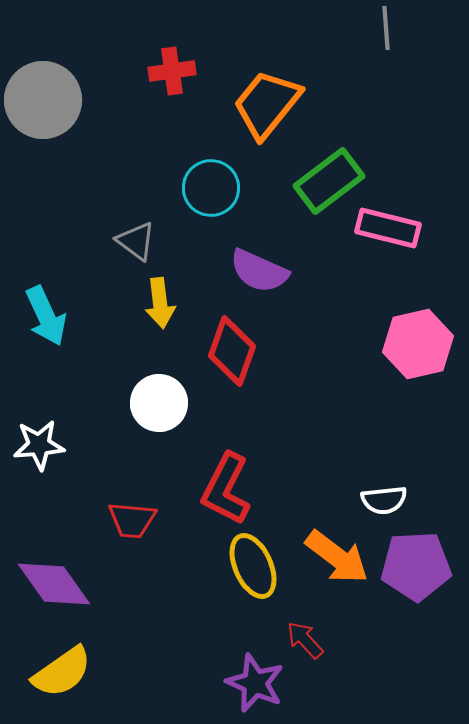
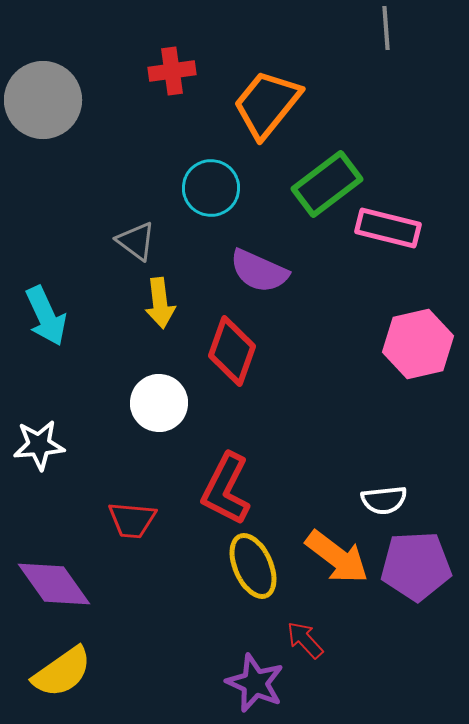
green rectangle: moved 2 px left, 3 px down
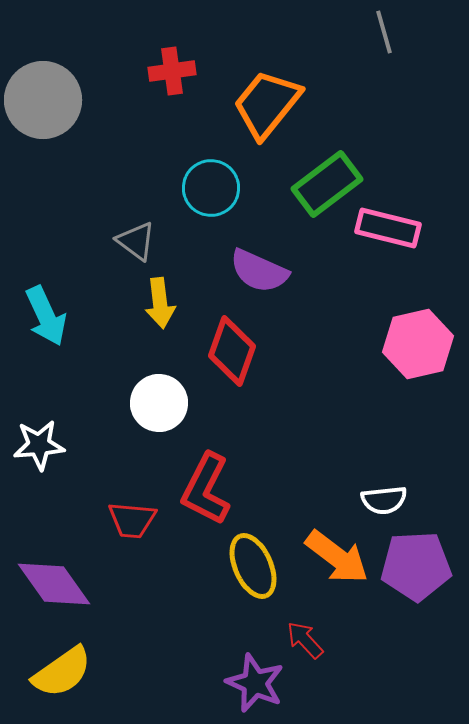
gray line: moved 2 px left, 4 px down; rotated 12 degrees counterclockwise
red L-shape: moved 20 px left
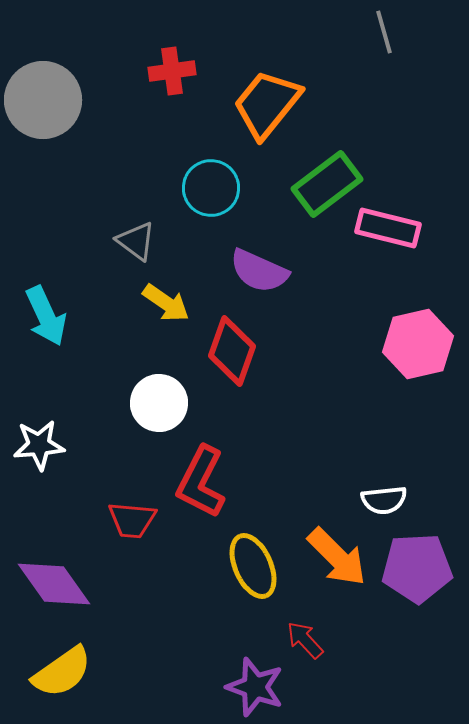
yellow arrow: moved 6 px right; rotated 48 degrees counterclockwise
red L-shape: moved 5 px left, 7 px up
orange arrow: rotated 8 degrees clockwise
purple pentagon: moved 1 px right, 2 px down
purple star: moved 4 px down; rotated 4 degrees counterclockwise
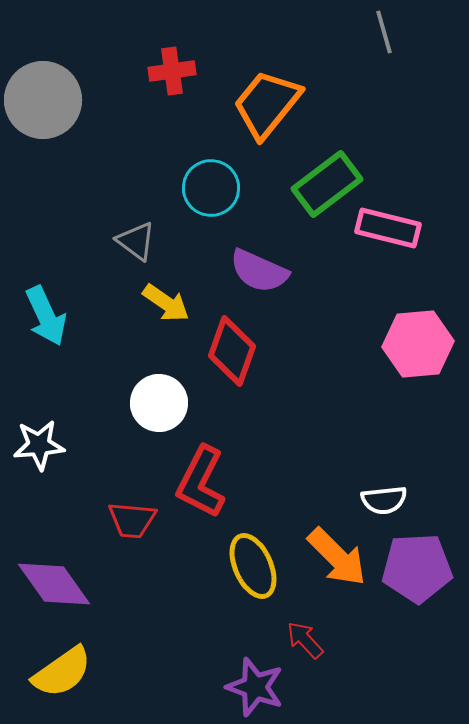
pink hexagon: rotated 8 degrees clockwise
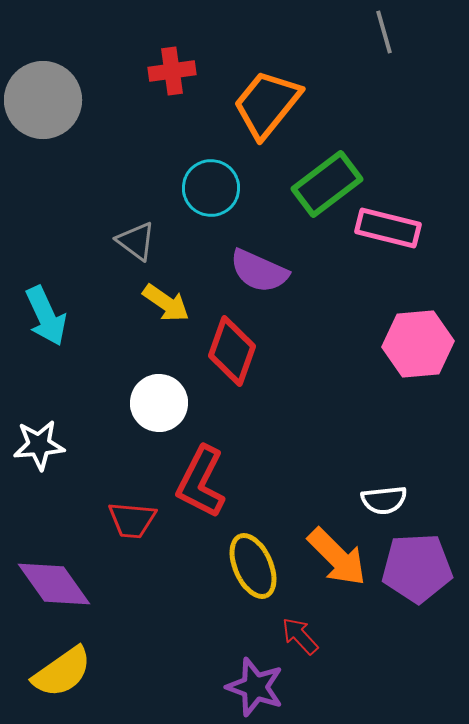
red arrow: moved 5 px left, 4 px up
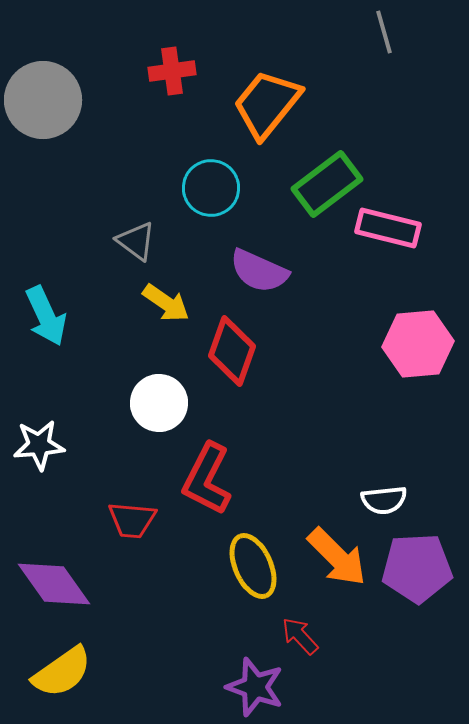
red L-shape: moved 6 px right, 3 px up
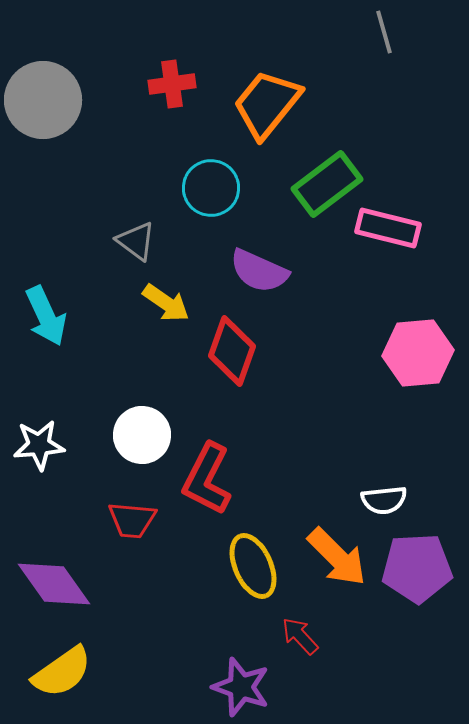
red cross: moved 13 px down
pink hexagon: moved 9 px down
white circle: moved 17 px left, 32 px down
purple star: moved 14 px left
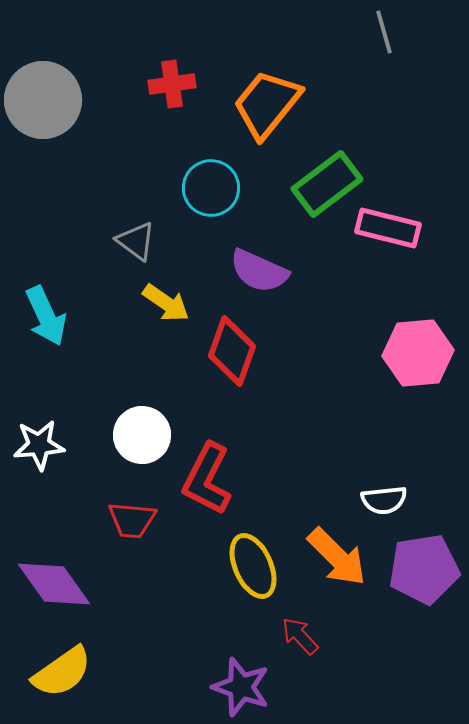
purple pentagon: moved 7 px right, 1 px down; rotated 6 degrees counterclockwise
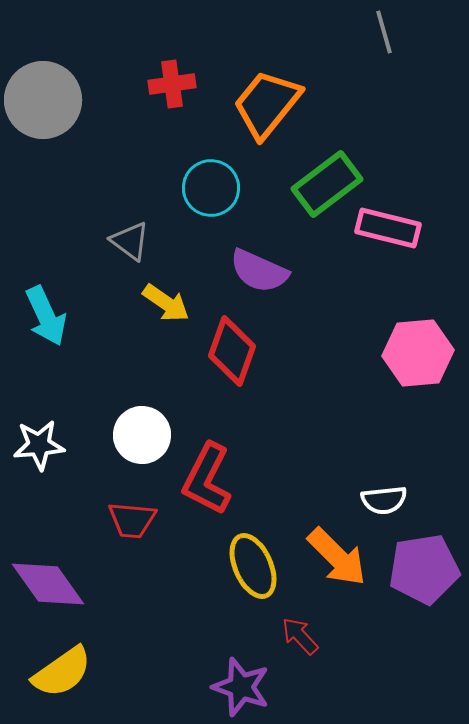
gray triangle: moved 6 px left
purple diamond: moved 6 px left
